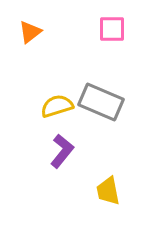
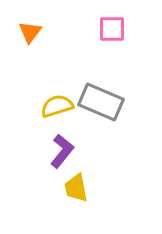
orange triangle: rotated 15 degrees counterclockwise
yellow trapezoid: moved 32 px left, 3 px up
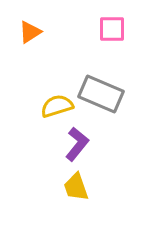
orange triangle: rotated 20 degrees clockwise
gray rectangle: moved 8 px up
purple L-shape: moved 15 px right, 7 px up
yellow trapezoid: moved 1 px up; rotated 8 degrees counterclockwise
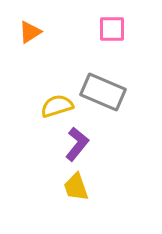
gray rectangle: moved 2 px right, 2 px up
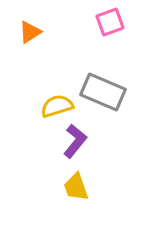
pink square: moved 2 px left, 7 px up; rotated 20 degrees counterclockwise
purple L-shape: moved 2 px left, 3 px up
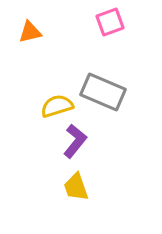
orange triangle: rotated 20 degrees clockwise
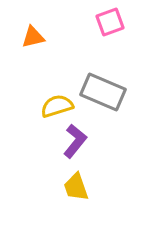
orange triangle: moved 3 px right, 5 px down
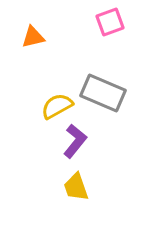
gray rectangle: moved 1 px down
yellow semicircle: rotated 12 degrees counterclockwise
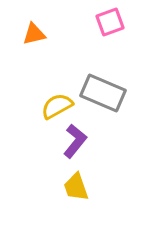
orange triangle: moved 1 px right, 3 px up
